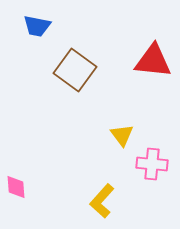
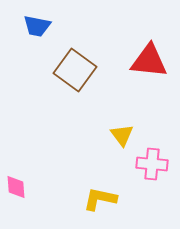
red triangle: moved 4 px left
yellow L-shape: moved 2 px left, 2 px up; rotated 60 degrees clockwise
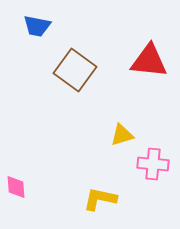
yellow triangle: rotated 50 degrees clockwise
pink cross: moved 1 px right
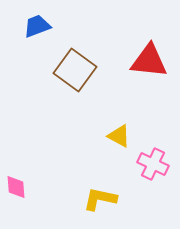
blue trapezoid: rotated 148 degrees clockwise
yellow triangle: moved 3 px left, 1 px down; rotated 45 degrees clockwise
pink cross: rotated 20 degrees clockwise
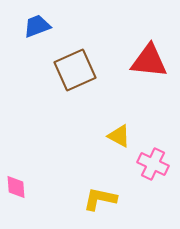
brown square: rotated 30 degrees clockwise
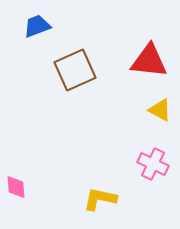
yellow triangle: moved 41 px right, 26 px up
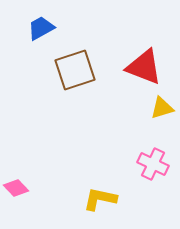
blue trapezoid: moved 4 px right, 2 px down; rotated 8 degrees counterclockwise
red triangle: moved 5 px left, 6 px down; rotated 15 degrees clockwise
brown square: rotated 6 degrees clockwise
yellow triangle: moved 2 px right, 2 px up; rotated 45 degrees counterclockwise
pink diamond: moved 1 px down; rotated 40 degrees counterclockwise
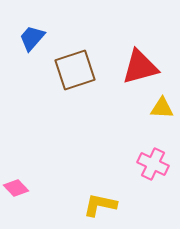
blue trapezoid: moved 9 px left, 10 px down; rotated 20 degrees counterclockwise
red triangle: moved 4 px left; rotated 36 degrees counterclockwise
yellow triangle: rotated 20 degrees clockwise
yellow L-shape: moved 6 px down
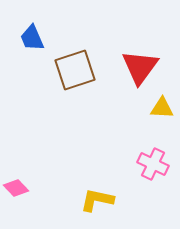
blue trapezoid: rotated 64 degrees counterclockwise
red triangle: rotated 39 degrees counterclockwise
yellow L-shape: moved 3 px left, 5 px up
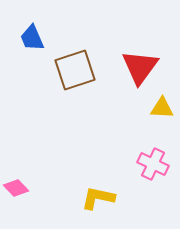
yellow L-shape: moved 1 px right, 2 px up
